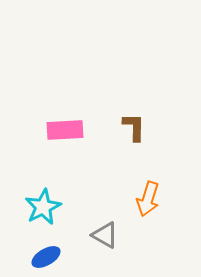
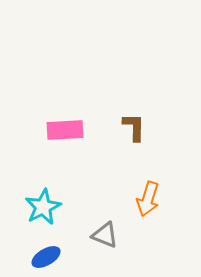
gray triangle: rotated 8 degrees counterclockwise
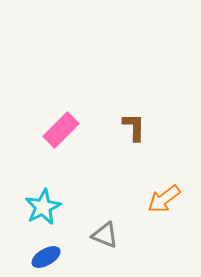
pink rectangle: moved 4 px left; rotated 42 degrees counterclockwise
orange arrow: moved 16 px right; rotated 36 degrees clockwise
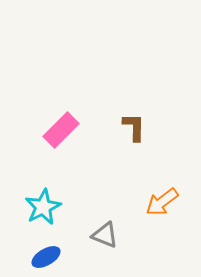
orange arrow: moved 2 px left, 3 px down
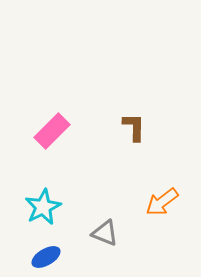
pink rectangle: moved 9 px left, 1 px down
gray triangle: moved 2 px up
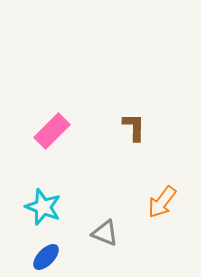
orange arrow: rotated 16 degrees counterclockwise
cyan star: rotated 24 degrees counterclockwise
blue ellipse: rotated 16 degrees counterclockwise
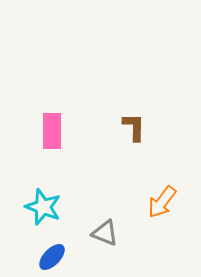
pink rectangle: rotated 45 degrees counterclockwise
blue ellipse: moved 6 px right
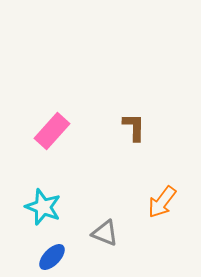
pink rectangle: rotated 42 degrees clockwise
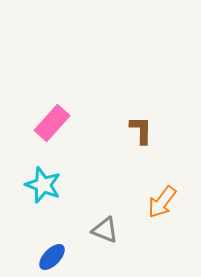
brown L-shape: moved 7 px right, 3 px down
pink rectangle: moved 8 px up
cyan star: moved 22 px up
gray triangle: moved 3 px up
